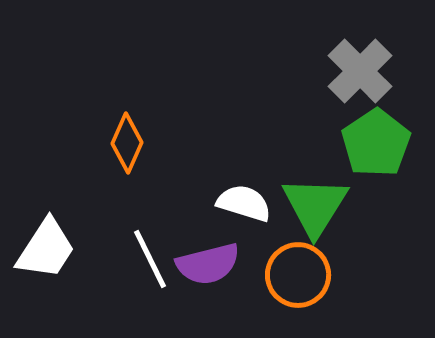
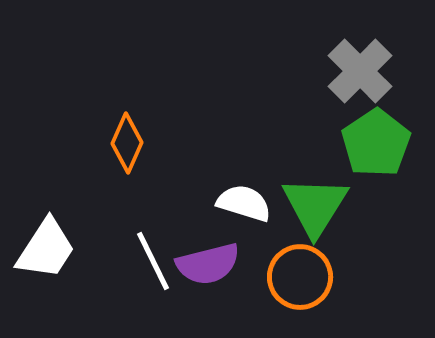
white line: moved 3 px right, 2 px down
orange circle: moved 2 px right, 2 px down
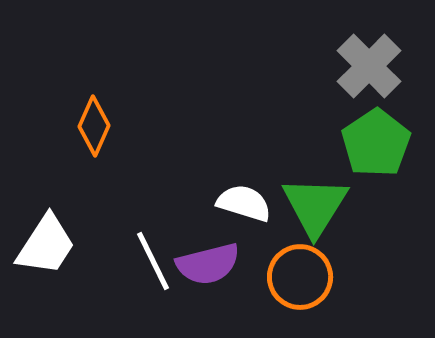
gray cross: moved 9 px right, 5 px up
orange diamond: moved 33 px left, 17 px up
white trapezoid: moved 4 px up
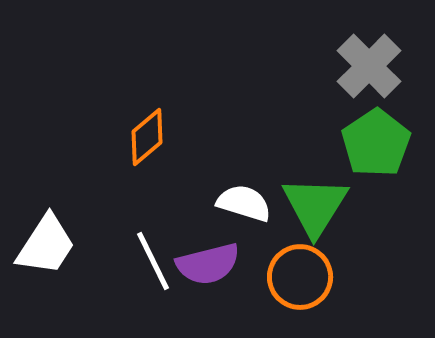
orange diamond: moved 53 px right, 11 px down; rotated 26 degrees clockwise
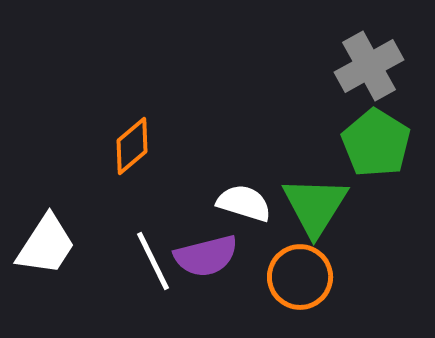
gray cross: rotated 16 degrees clockwise
orange diamond: moved 15 px left, 9 px down
green pentagon: rotated 6 degrees counterclockwise
purple semicircle: moved 2 px left, 8 px up
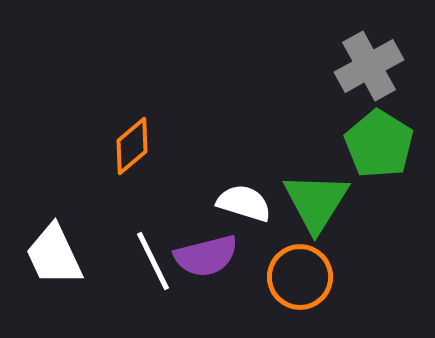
green pentagon: moved 3 px right, 1 px down
green triangle: moved 1 px right, 4 px up
white trapezoid: moved 8 px right, 10 px down; rotated 122 degrees clockwise
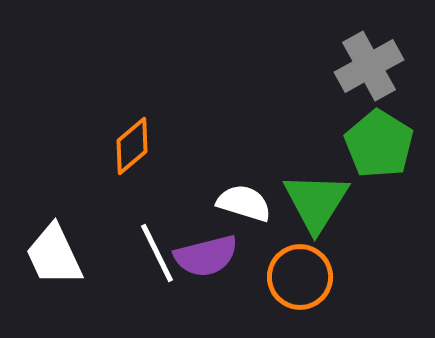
white line: moved 4 px right, 8 px up
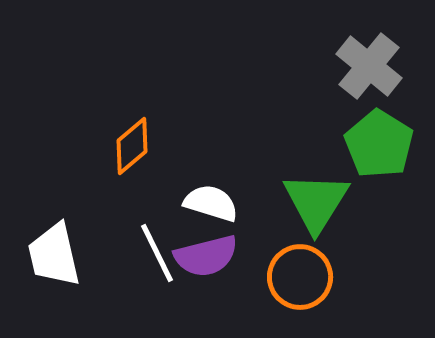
gray cross: rotated 22 degrees counterclockwise
white semicircle: moved 33 px left
white trapezoid: rotated 12 degrees clockwise
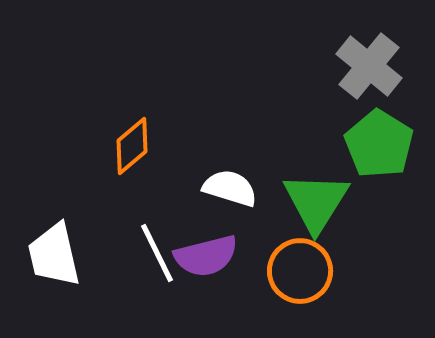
white semicircle: moved 19 px right, 15 px up
orange circle: moved 6 px up
